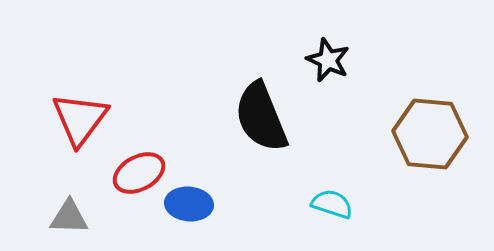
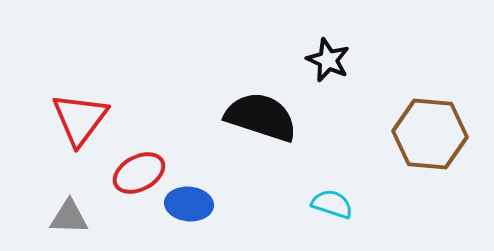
black semicircle: rotated 130 degrees clockwise
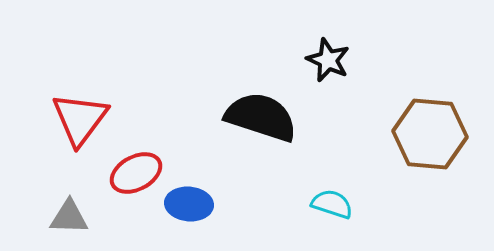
red ellipse: moved 3 px left
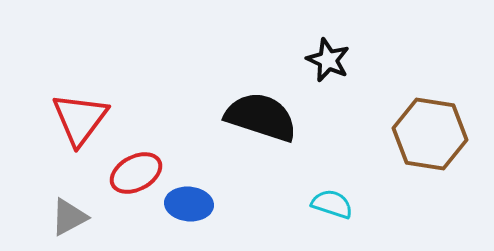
brown hexagon: rotated 4 degrees clockwise
gray triangle: rotated 30 degrees counterclockwise
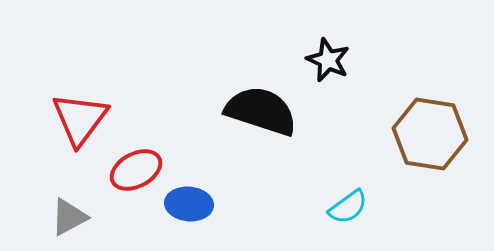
black semicircle: moved 6 px up
red ellipse: moved 3 px up
cyan semicircle: moved 16 px right, 3 px down; rotated 126 degrees clockwise
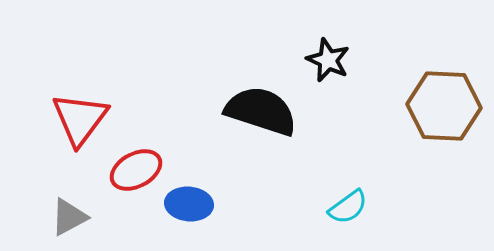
brown hexagon: moved 14 px right, 28 px up; rotated 6 degrees counterclockwise
